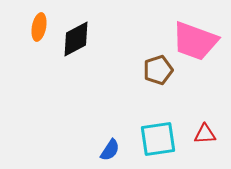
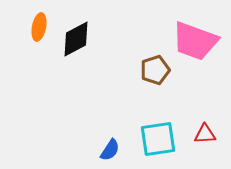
brown pentagon: moved 3 px left
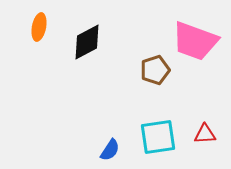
black diamond: moved 11 px right, 3 px down
cyan square: moved 2 px up
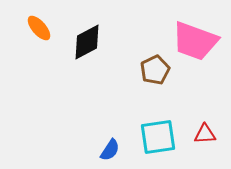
orange ellipse: moved 1 px down; rotated 52 degrees counterclockwise
brown pentagon: rotated 8 degrees counterclockwise
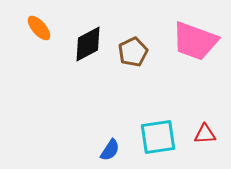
black diamond: moved 1 px right, 2 px down
brown pentagon: moved 22 px left, 18 px up
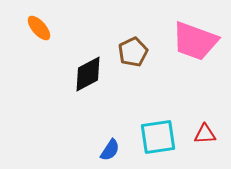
black diamond: moved 30 px down
